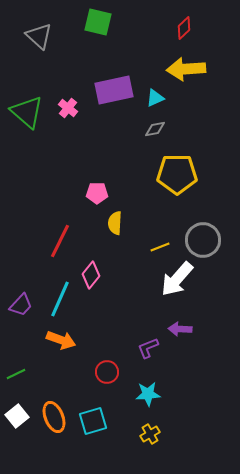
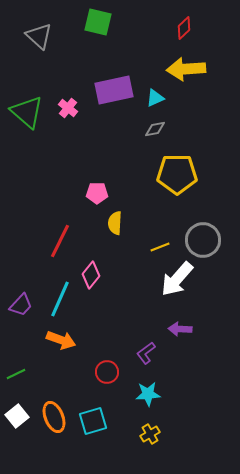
purple L-shape: moved 2 px left, 5 px down; rotated 15 degrees counterclockwise
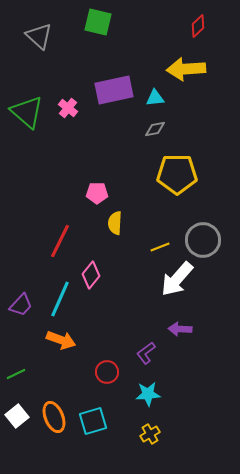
red diamond: moved 14 px right, 2 px up
cyan triangle: rotated 18 degrees clockwise
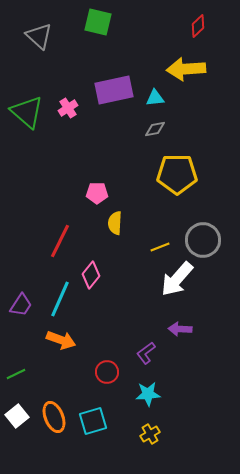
pink cross: rotated 18 degrees clockwise
purple trapezoid: rotated 10 degrees counterclockwise
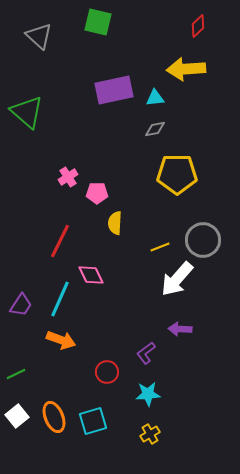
pink cross: moved 69 px down
pink diamond: rotated 64 degrees counterclockwise
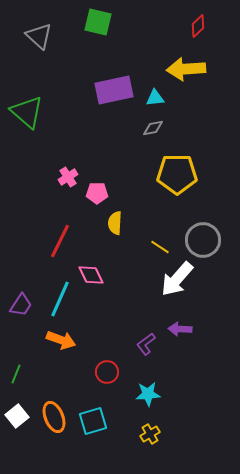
gray diamond: moved 2 px left, 1 px up
yellow line: rotated 54 degrees clockwise
purple L-shape: moved 9 px up
green line: rotated 42 degrees counterclockwise
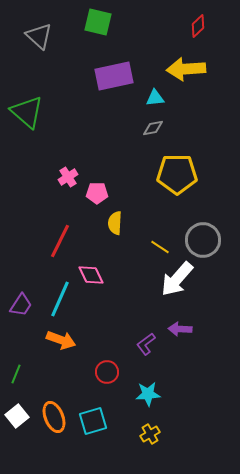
purple rectangle: moved 14 px up
